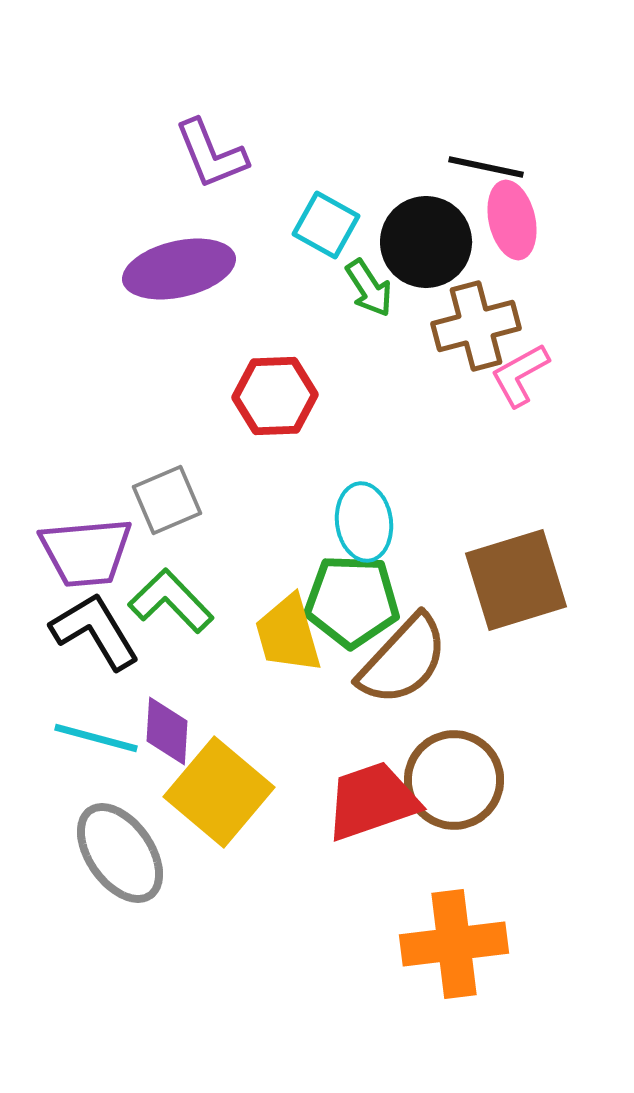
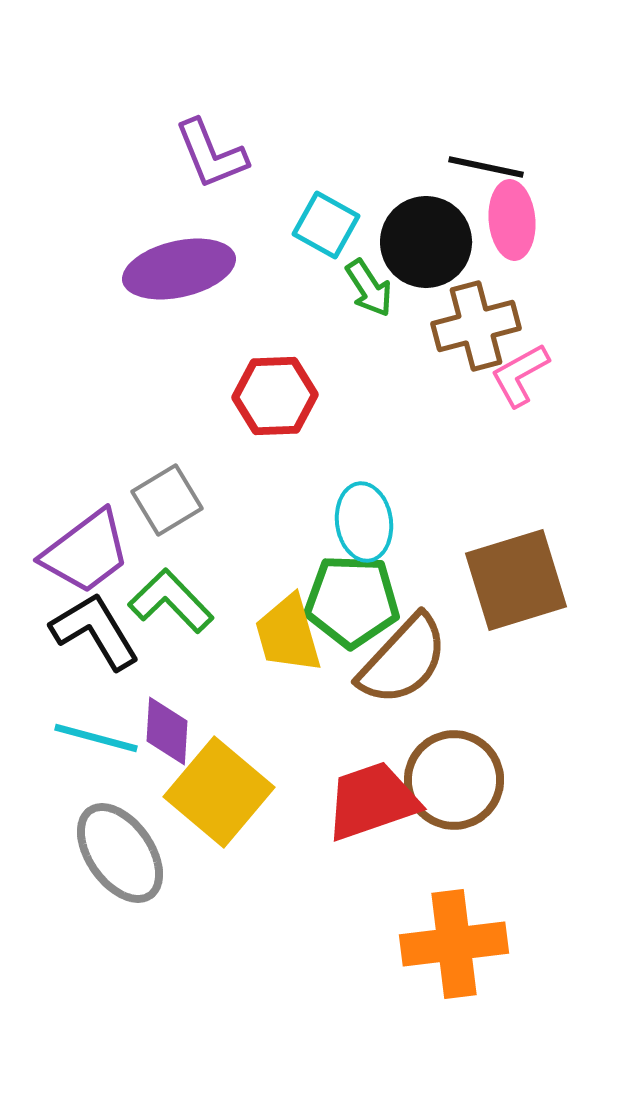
pink ellipse: rotated 8 degrees clockwise
gray square: rotated 8 degrees counterclockwise
purple trapezoid: rotated 32 degrees counterclockwise
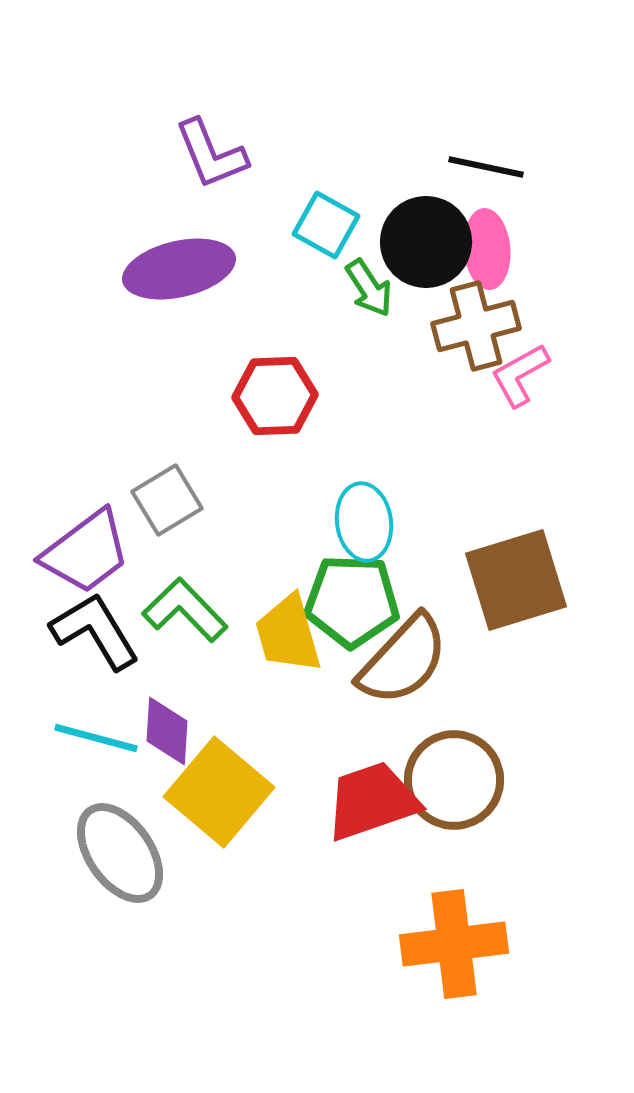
pink ellipse: moved 25 px left, 29 px down
green L-shape: moved 14 px right, 9 px down
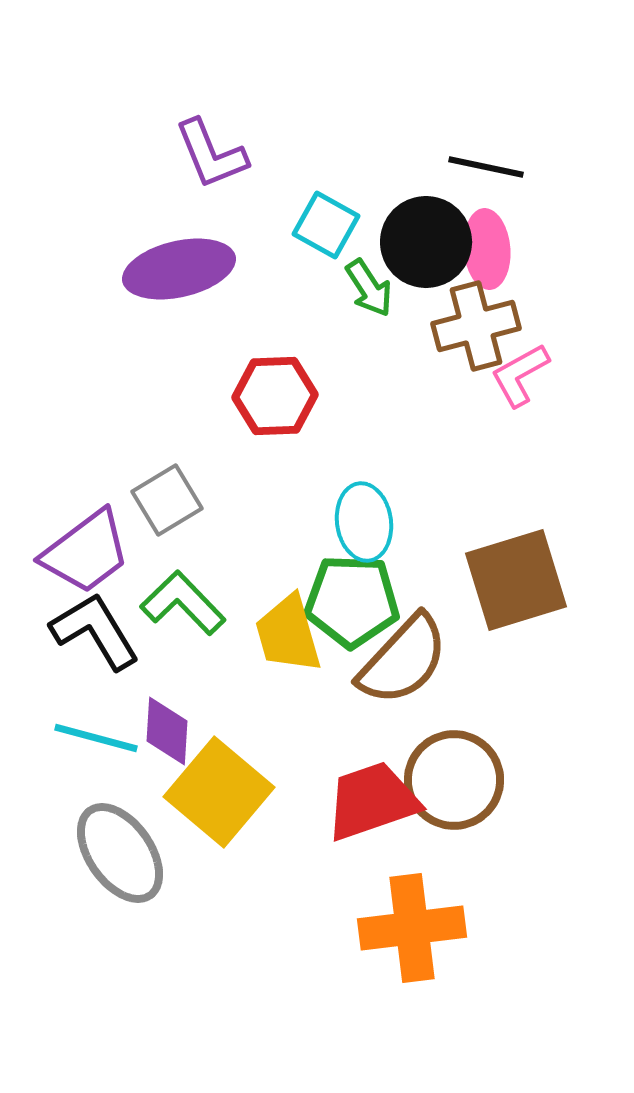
green L-shape: moved 2 px left, 7 px up
orange cross: moved 42 px left, 16 px up
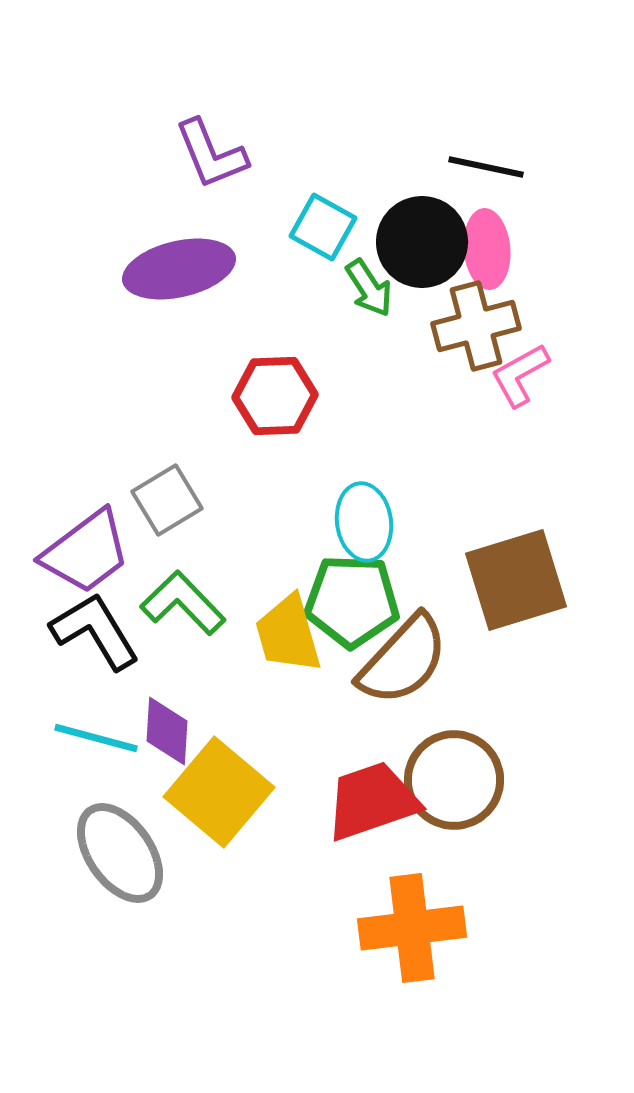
cyan square: moved 3 px left, 2 px down
black circle: moved 4 px left
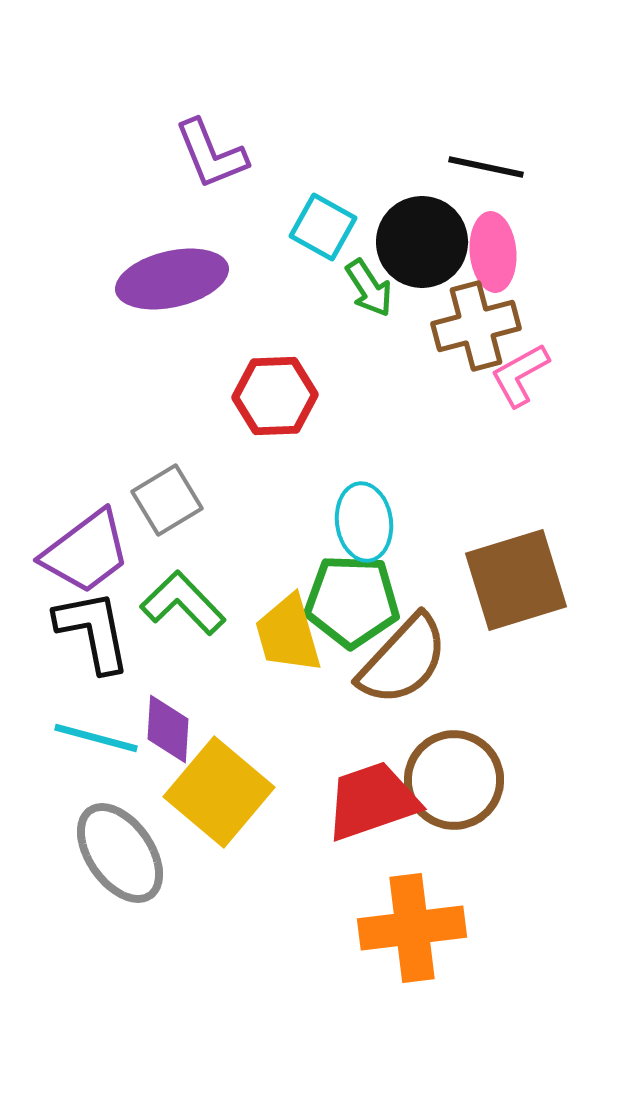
pink ellipse: moved 6 px right, 3 px down
purple ellipse: moved 7 px left, 10 px down
black L-shape: moved 2 px left; rotated 20 degrees clockwise
purple diamond: moved 1 px right, 2 px up
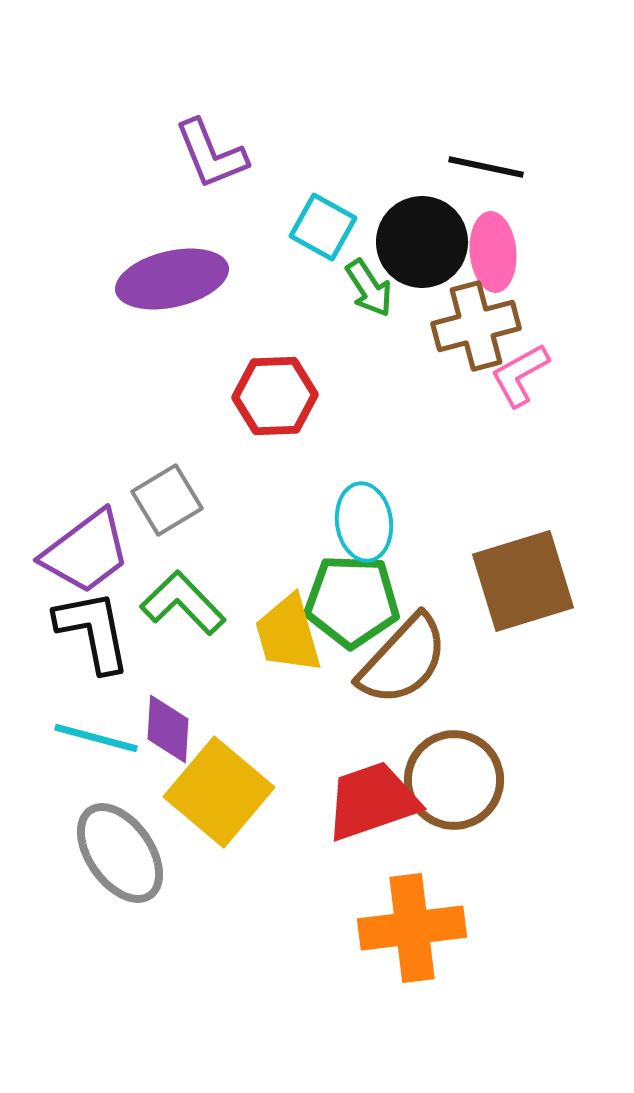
brown square: moved 7 px right, 1 px down
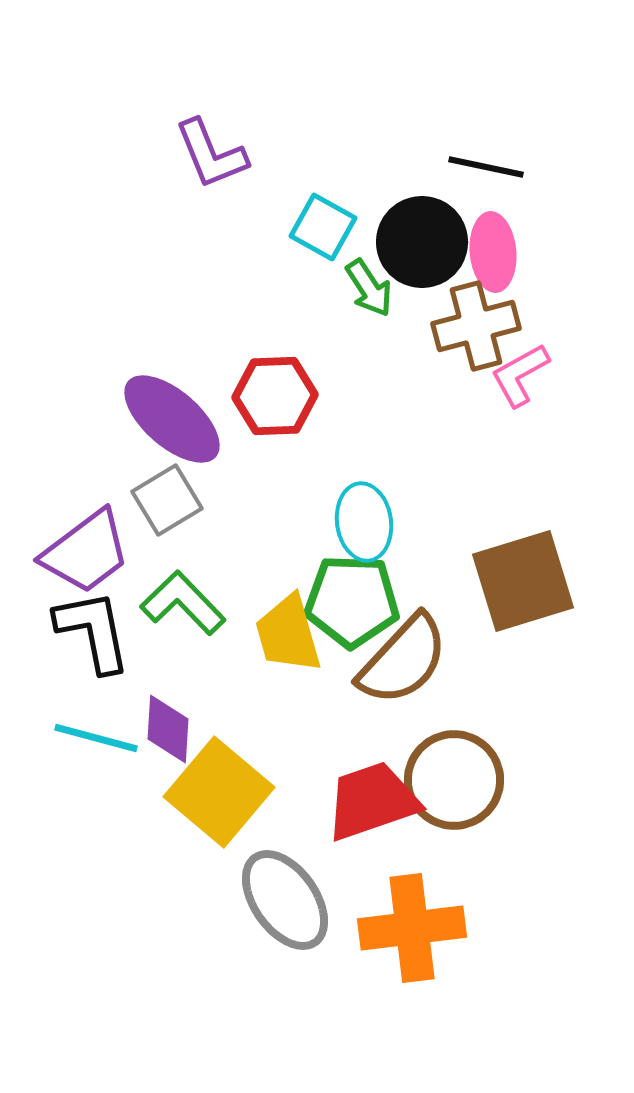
purple ellipse: moved 140 px down; rotated 54 degrees clockwise
gray ellipse: moved 165 px right, 47 px down
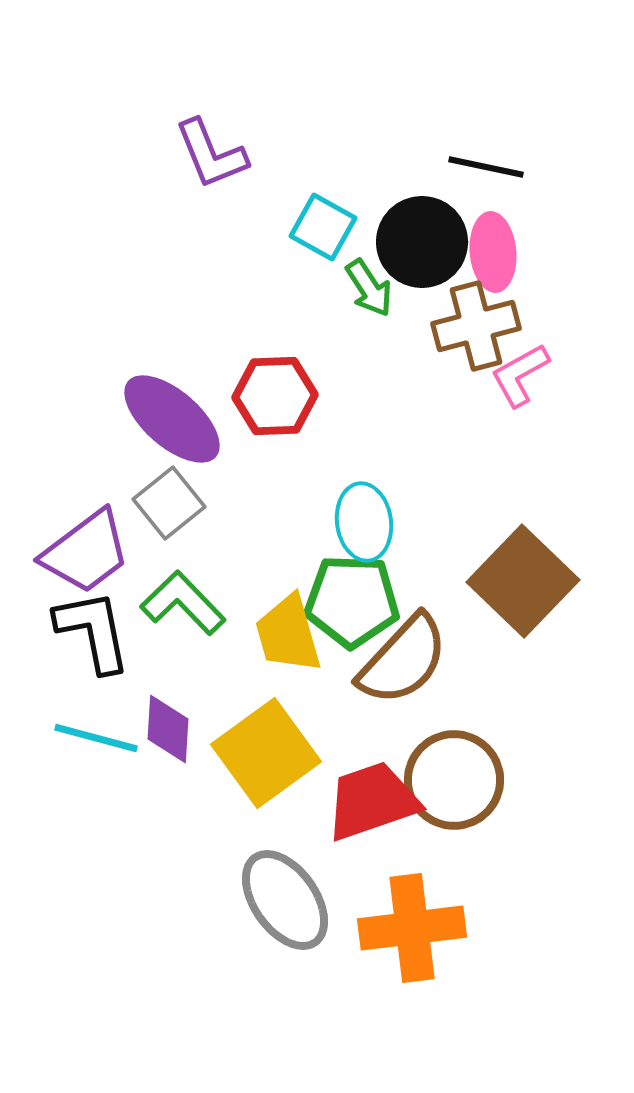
gray square: moved 2 px right, 3 px down; rotated 8 degrees counterclockwise
brown square: rotated 29 degrees counterclockwise
yellow square: moved 47 px right, 39 px up; rotated 14 degrees clockwise
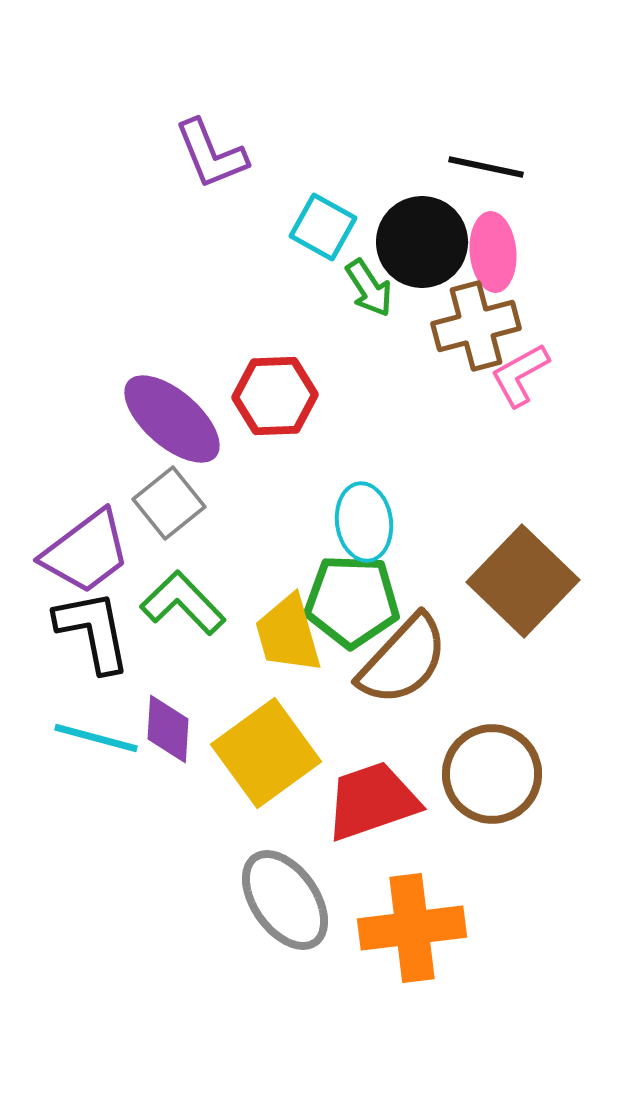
brown circle: moved 38 px right, 6 px up
